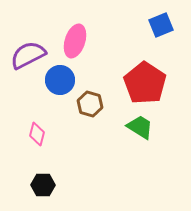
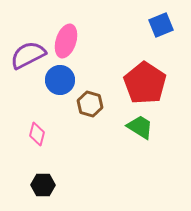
pink ellipse: moved 9 px left
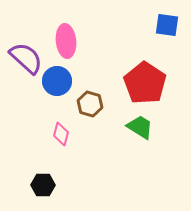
blue square: moved 6 px right; rotated 30 degrees clockwise
pink ellipse: rotated 24 degrees counterclockwise
purple semicircle: moved 2 px left, 3 px down; rotated 69 degrees clockwise
blue circle: moved 3 px left, 1 px down
pink diamond: moved 24 px right
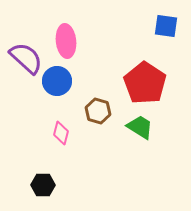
blue square: moved 1 px left, 1 px down
brown hexagon: moved 8 px right, 7 px down
pink diamond: moved 1 px up
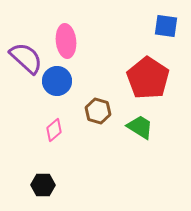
red pentagon: moved 3 px right, 5 px up
pink diamond: moved 7 px left, 3 px up; rotated 35 degrees clockwise
